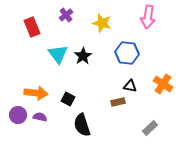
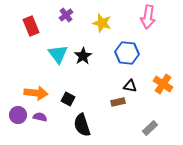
red rectangle: moved 1 px left, 1 px up
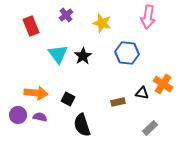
black triangle: moved 12 px right, 7 px down
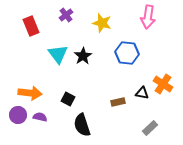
orange arrow: moved 6 px left
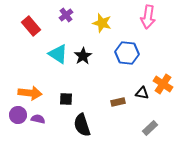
red rectangle: rotated 18 degrees counterclockwise
cyan triangle: rotated 20 degrees counterclockwise
black square: moved 2 px left; rotated 24 degrees counterclockwise
purple semicircle: moved 2 px left, 2 px down
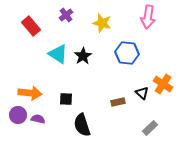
black triangle: rotated 32 degrees clockwise
